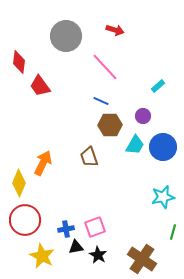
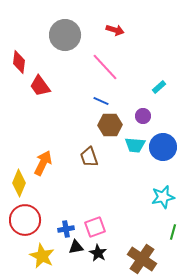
gray circle: moved 1 px left, 1 px up
cyan rectangle: moved 1 px right, 1 px down
cyan trapezoid: rotated 65 degrees clockwise
black star: moved 2 px up
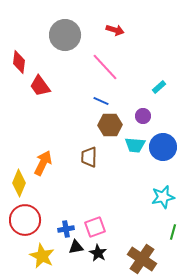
brown trapezoid: rotated 20 degrees clockwise
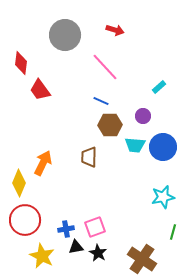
red diamond: moved 2 px right, 1 px down
red trapezoid: moved 4 px down
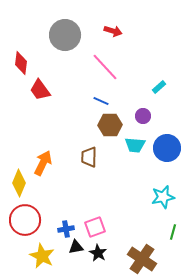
red arrow: moved 2 px left, 1 px down
blue circle: moved 4 px right, 1 px down
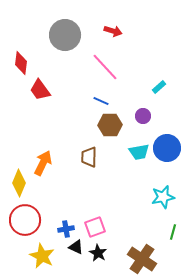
cyan trapezoid: moved 4 px right, 7 px down; rotated 15 degrees counterclockwise
black triangle: rotated 35 degrees clockwise
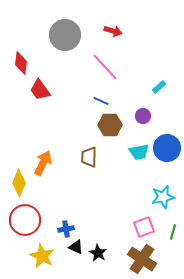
pink square: moved 49 px right
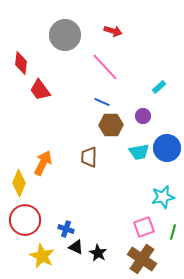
blue line: moved 1 px right, 1 px down
brown hexagon: moved 1 px right
blue cross: rotated 28 degrees clockwise
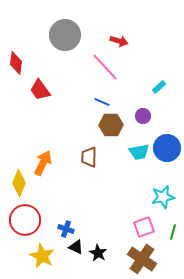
red arrow: moved 6 px right, 10 px down
red diamond: moved 5 px left
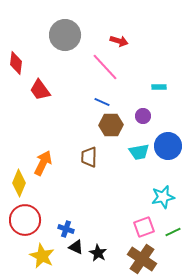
cyan rectangle: rotated 40 degrees clockwise
blue circle: moved 1 px right, 2 px up
green line: rotated 49 degrees clockwise
